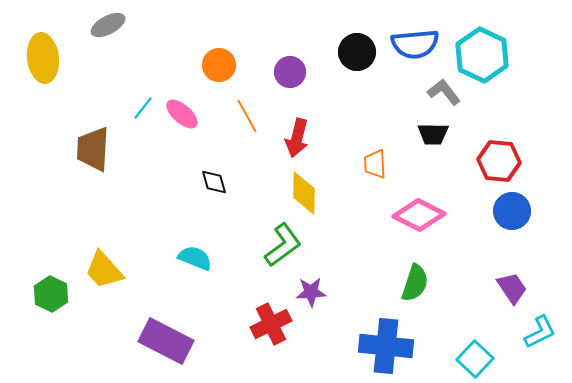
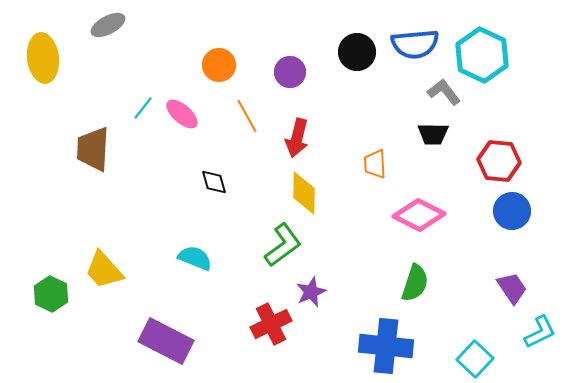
purple star: rotated 20 degrees counterclockwise
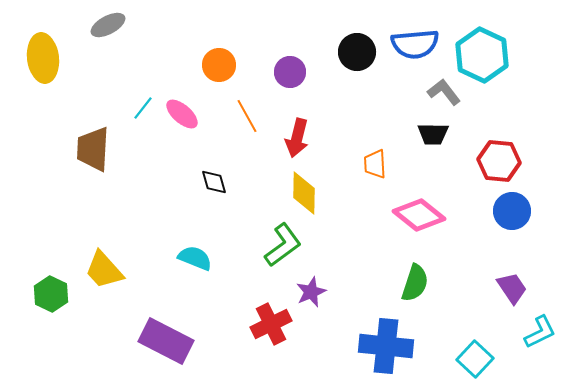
pink diamond: rotated 12 degrees clockwise
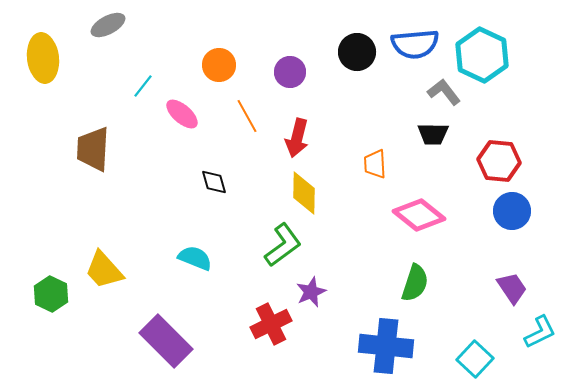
cyan line: moved 22 px up
purple rectangle: rotated 18 degrees clockwise
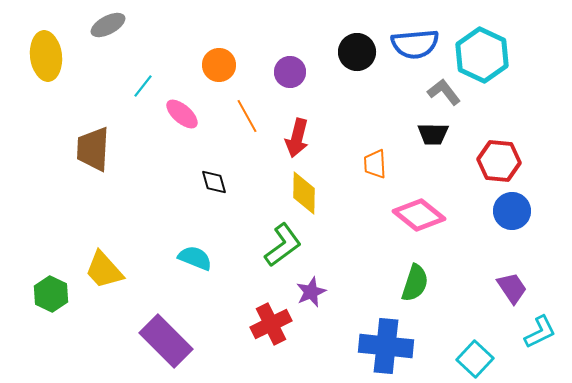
yellow ellipse: moved 3 px right, 2 px up
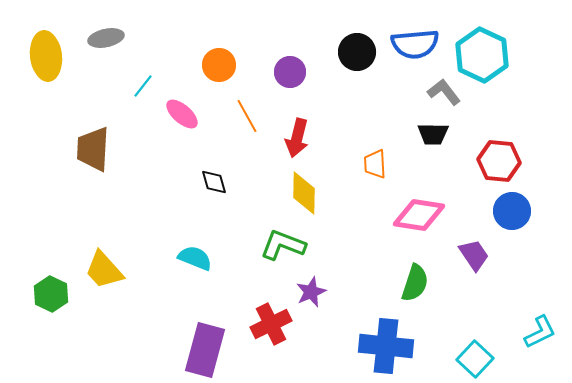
gray ellipse: moved 2 px left, 13 px down; rotated 16 degrees clockwise
pink diamond: rotated 30 degrees counterclockwise
green L-shape: rotated 123 degrees counterclockwise
purple trapezoid: moved 38 px left, 33 px up
purple rectangle: moved 39 px right, 9 px down; rotated 60 degrees clockwise
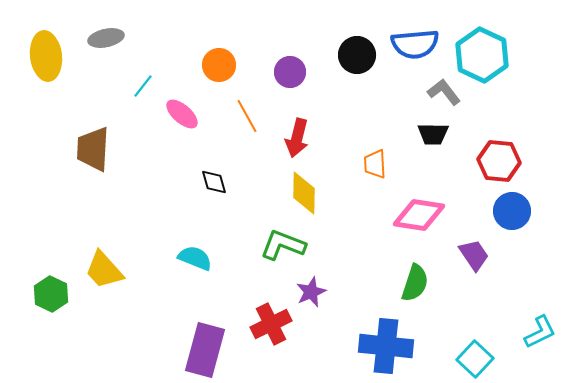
black circle: moved 3 px down
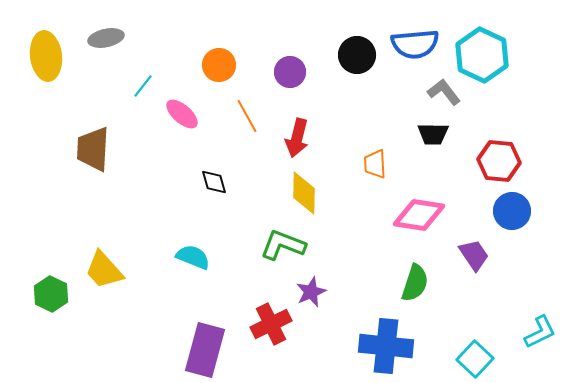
cyan semicircle: moved 2 px left, 1 px up
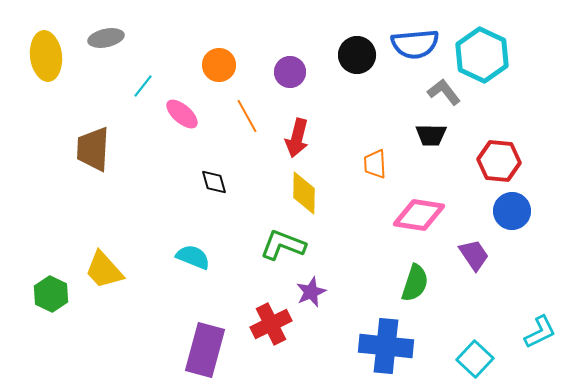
black trapezoid: moved 2 px left, 1 px down
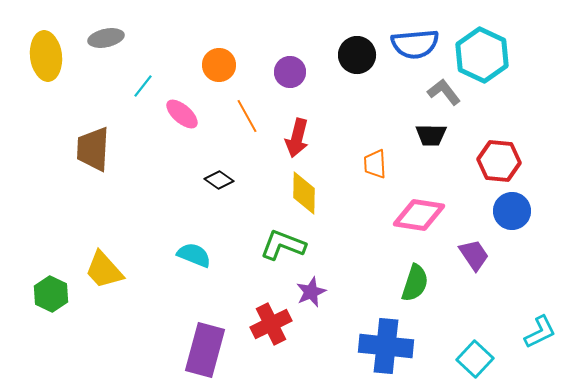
black diamond: moved 5 px right, 2 px up; rotated 40 degrees counterclockwise
cyan semicircle: moved 1 px right, 2 px up
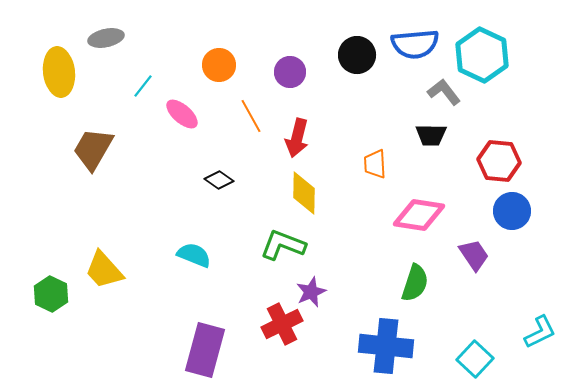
yellow ellipse: moved 13 px right, 16 px down
orange line: moved 4 px right
brown trapezoid: rotated 27 degrees clockwise
red cross: moved 11 px right
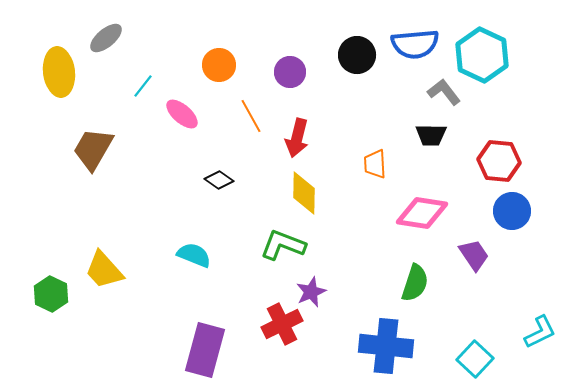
gray ellipse: rotated 28 degrees counterclockwise
pink diamond: moved 3 px right, 2 px up
